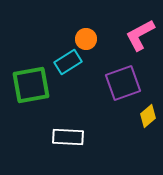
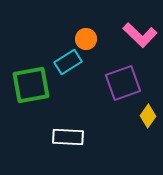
pink L-shape: rotated 108 degrees counterclockwise
yellow diamond: rotated 15 degrees counterclockwise
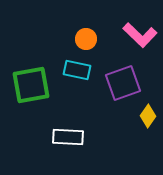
cyan rectangle: moved 9 px right, 8 px down; rotated 44 degrees clockwise
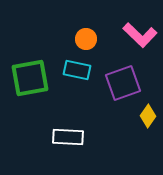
green square: moved 1 px left, 7 px up
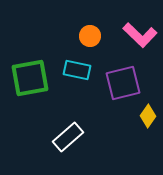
orange circle: moved 4 px right, 3 px up
purple square: rotated 6 degrees clockwise
white rectangle: rotated 44 degrees counterclockwise
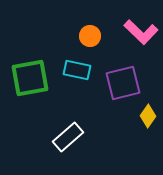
pink L-shape: moved 1 px right, 3 px up
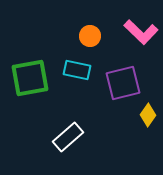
yellow diamond: moved 1 px up
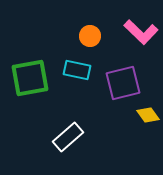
yellow diamond: rotated 70 degrees counterclockwise
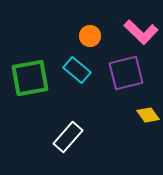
cyan rectangle: rotated 28 degrees clockwise
purple square: moved 3 px right, 10 px up
white rectangle: rotated 8 degrees counterclockwise
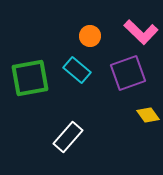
purple square: moved 2 px right; rotated 6 degrees counterclockwise
